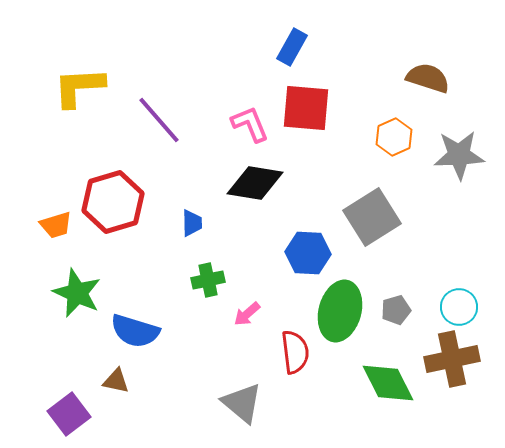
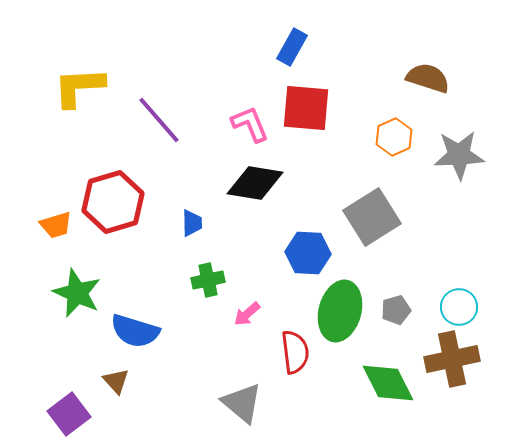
brown triangle: rotated 36 degrees clockwise
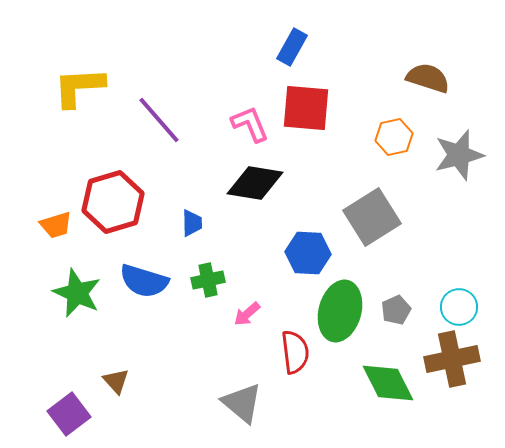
orange hexagon: rotated 12 degrees clockwise
gray star: rotated 12 degrees counterclockwise
gray pentagon: rotated 8 degrees counterclockwise
blue semicircle: moved 9 px right, 50 px up
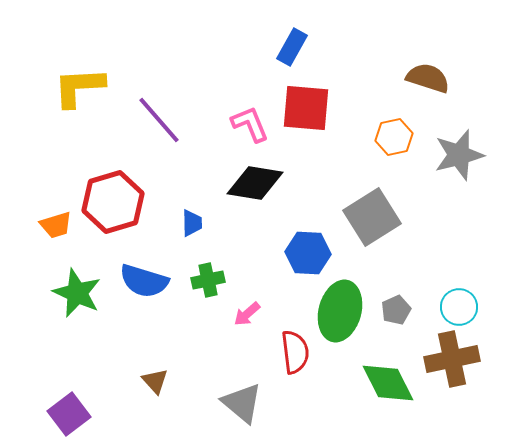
brown triangle: moved 39 px right
